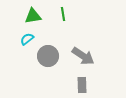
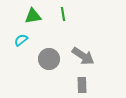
cyan semicircle: moved 6 px left, 1 px down
gray circle: moved 1 px right, 3 px down
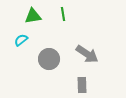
gray arrow: moved 4 px right, 2 px up
